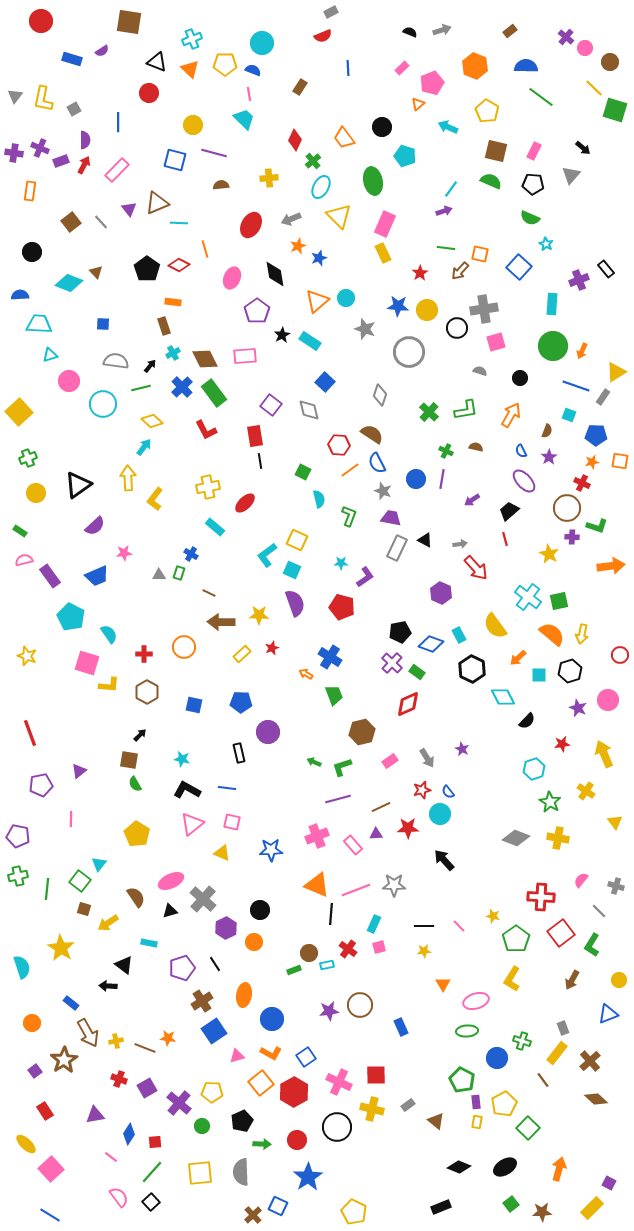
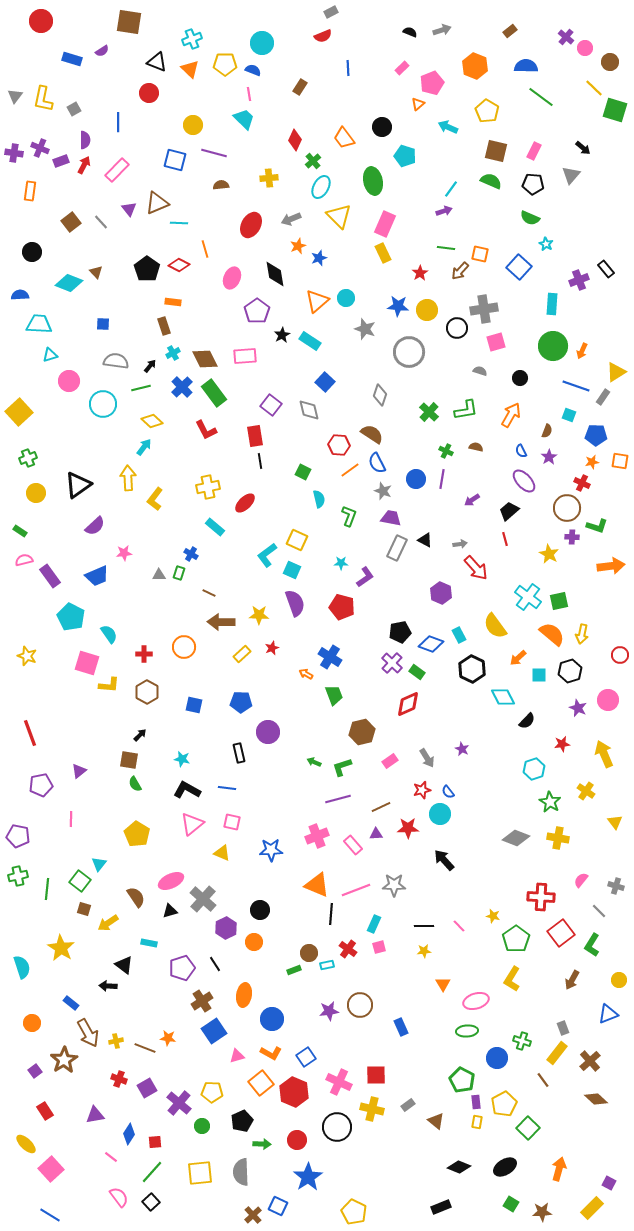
red hexagon at (294, 1092): rotated 8 degrees counterclockwise
green square at (511, 1204): rotated 21 degrees counterclockwise
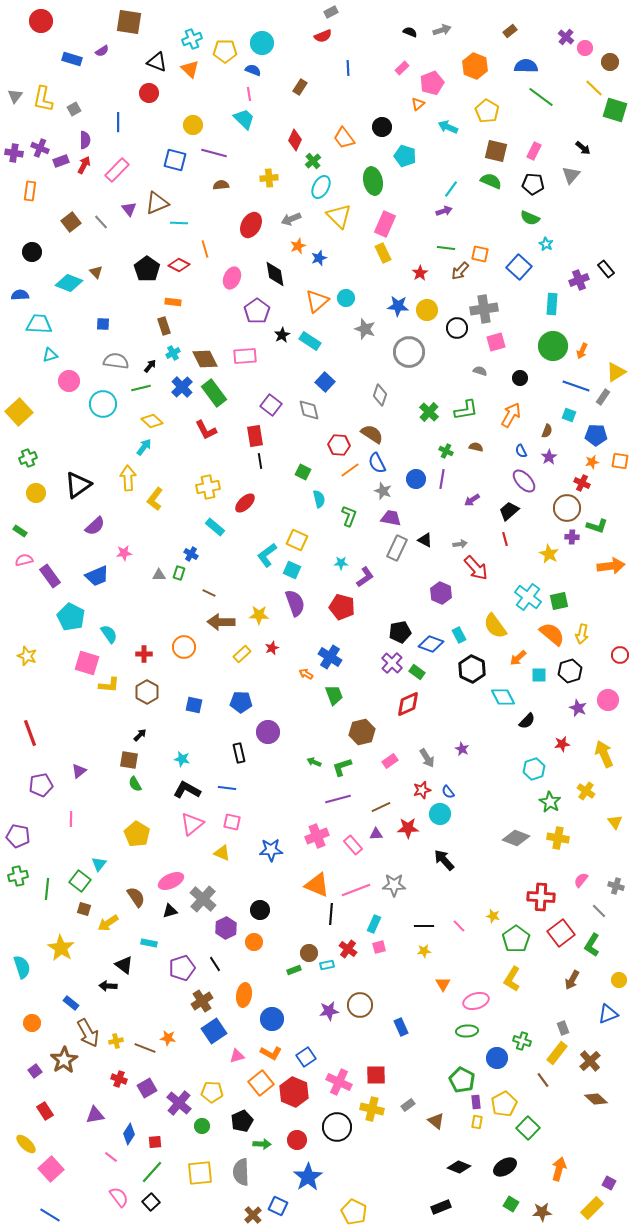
yellow pentagon at (225, 64): moved 13 px up
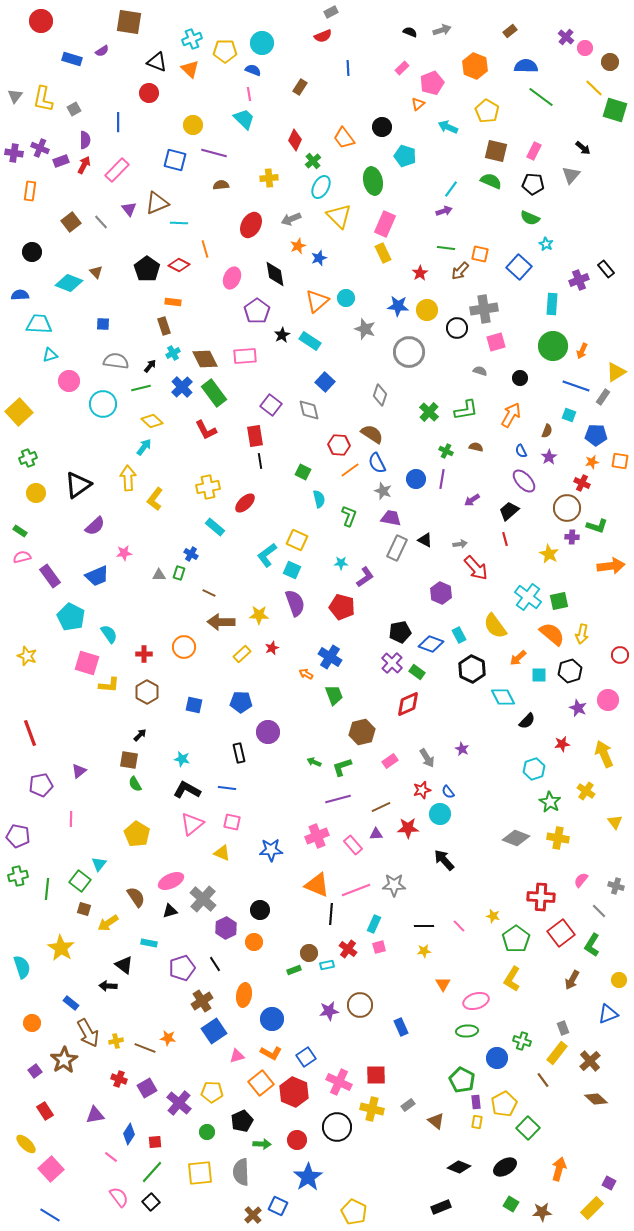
pink semicircle at (24, 560): moved 2 px left, 3 px up
green circle at (202, 1126): moved 5 px right, 6 px down
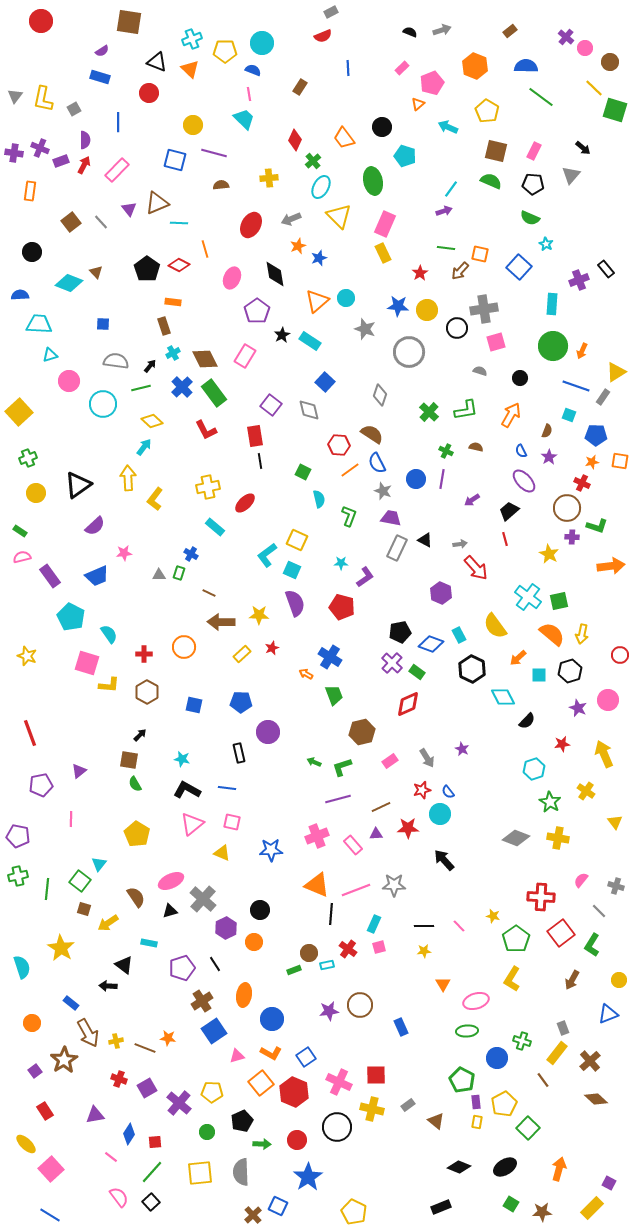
blue rectangle at (72, 59): moved 28 px right, 18 px down
pink rectangle at (245, 356): rotated 55 degrees counterclockwise
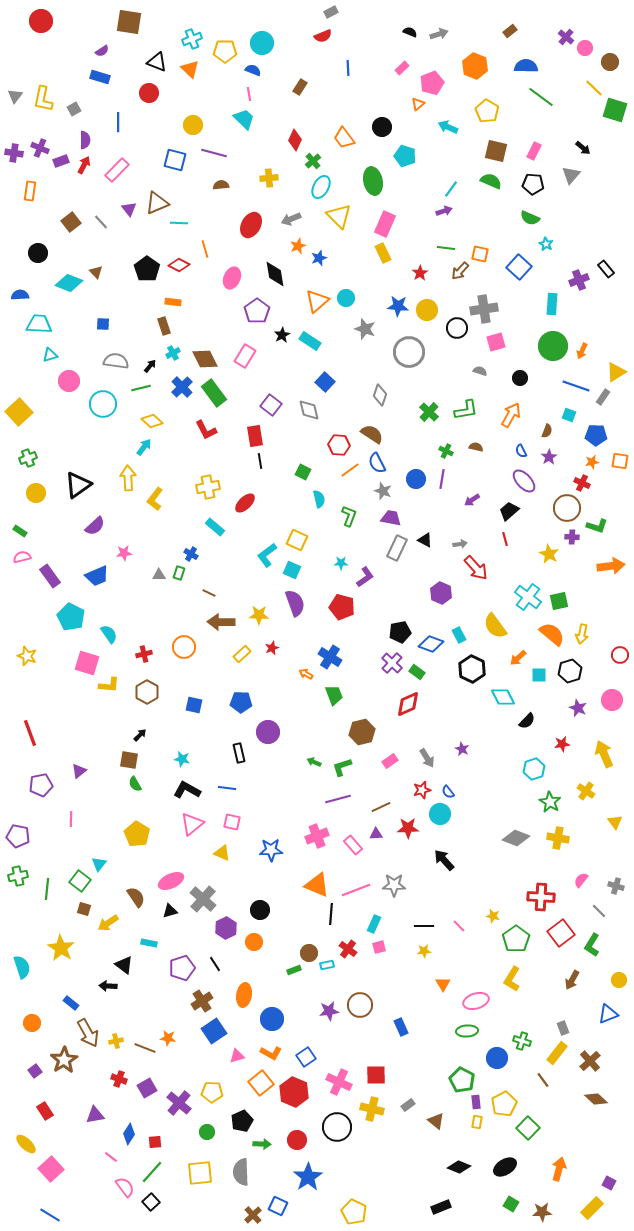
gray arrow at (442, 30): moved 3 px left, 4 px down
black circle at (32, 252): moved 6 px right, 1 px down
red cross at (144, 654): rotated 14 degrees counterclockwise
pink circle at (608, 700): moved 4 px right
pink semicircle at (119, 1197): moved 6 px right, 10 px up
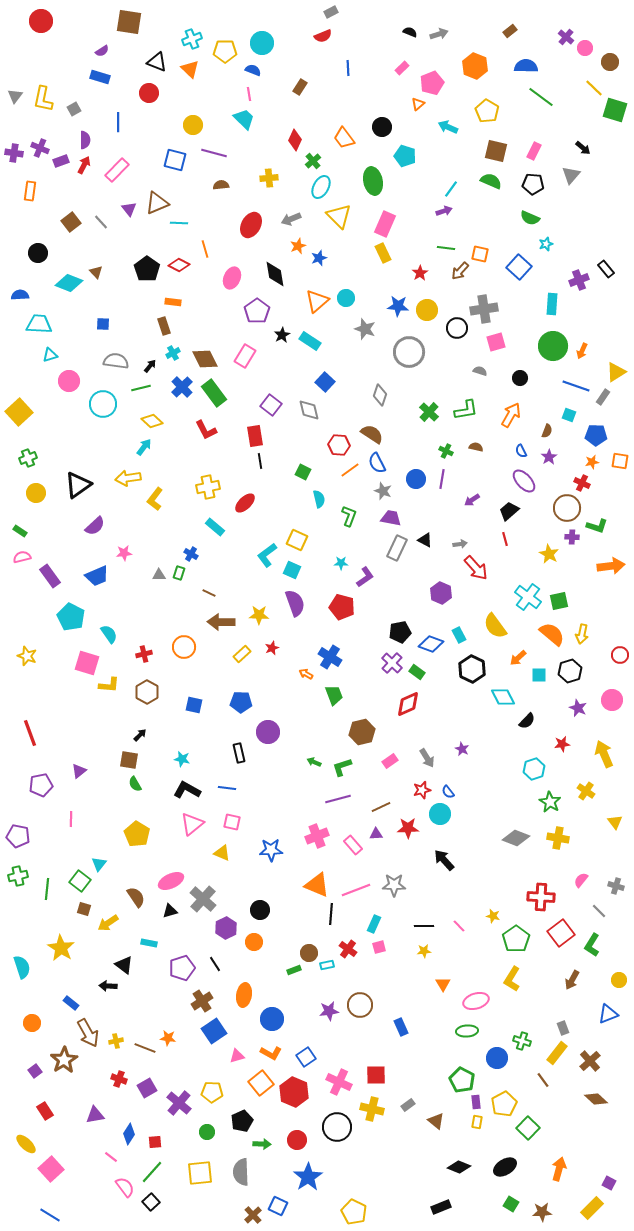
cyan star at (546, 244): rotated 24 degrees clockwise
yellow arrow at (128, 478): rotated 95 degrees counterclockwise
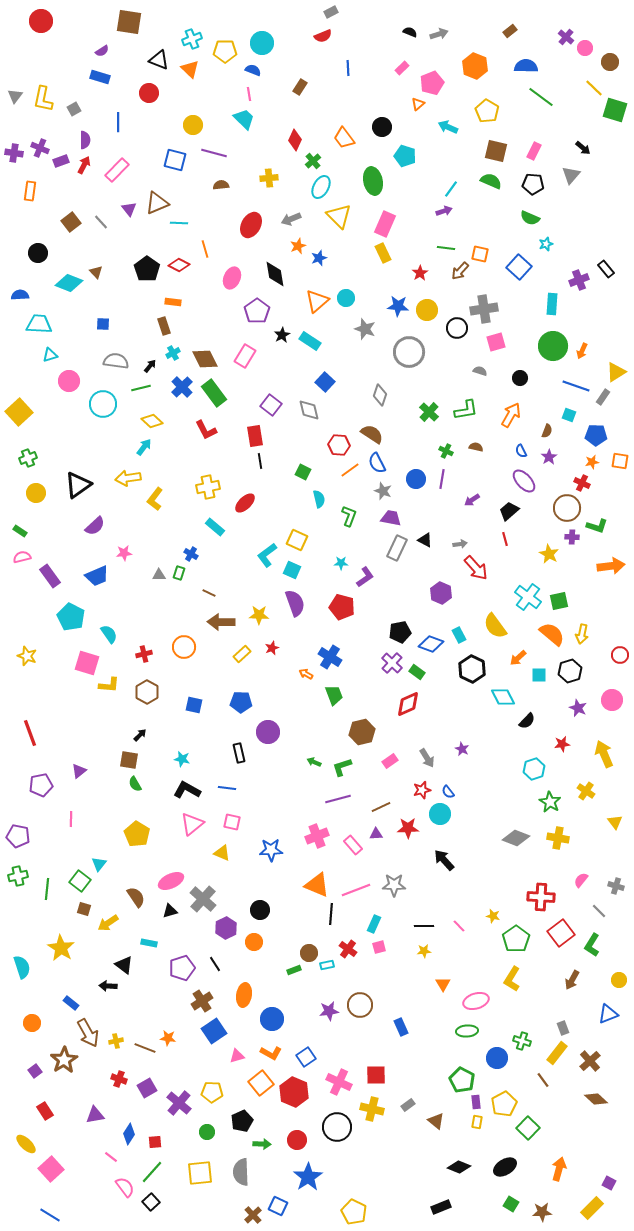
black triangle at (157, 62): moved 2 px right, 2 px up
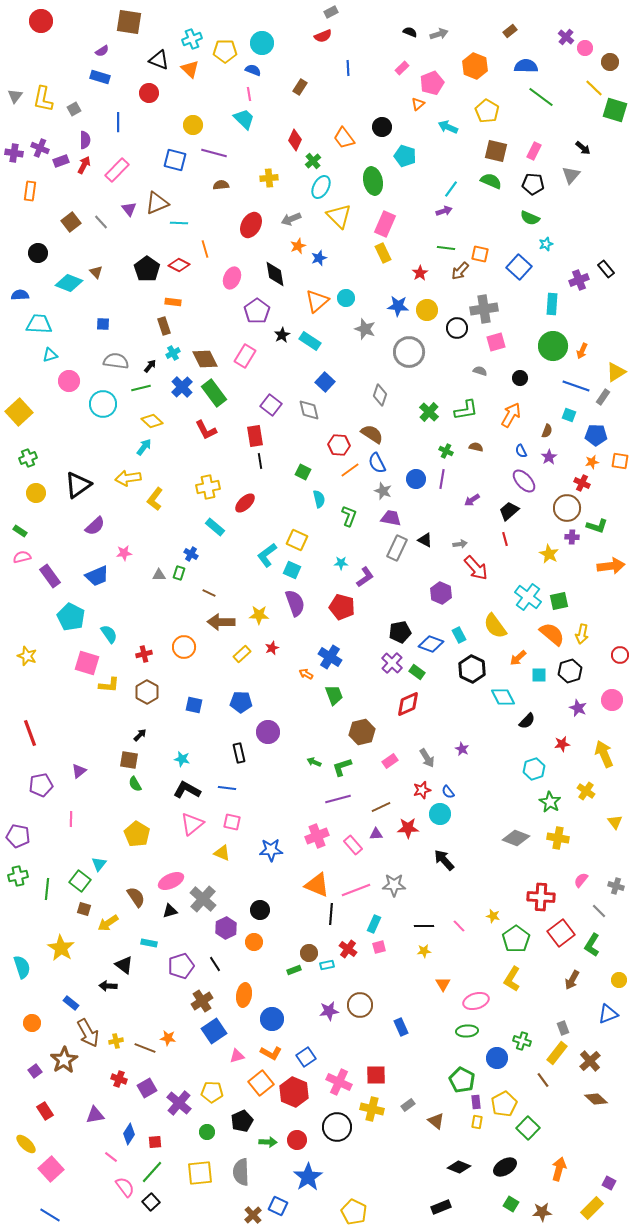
purple pentagon at (182, 968): moved 1 px left, 2 px up
green arrow at (262, 1144): moved 6 px right, 2 px up
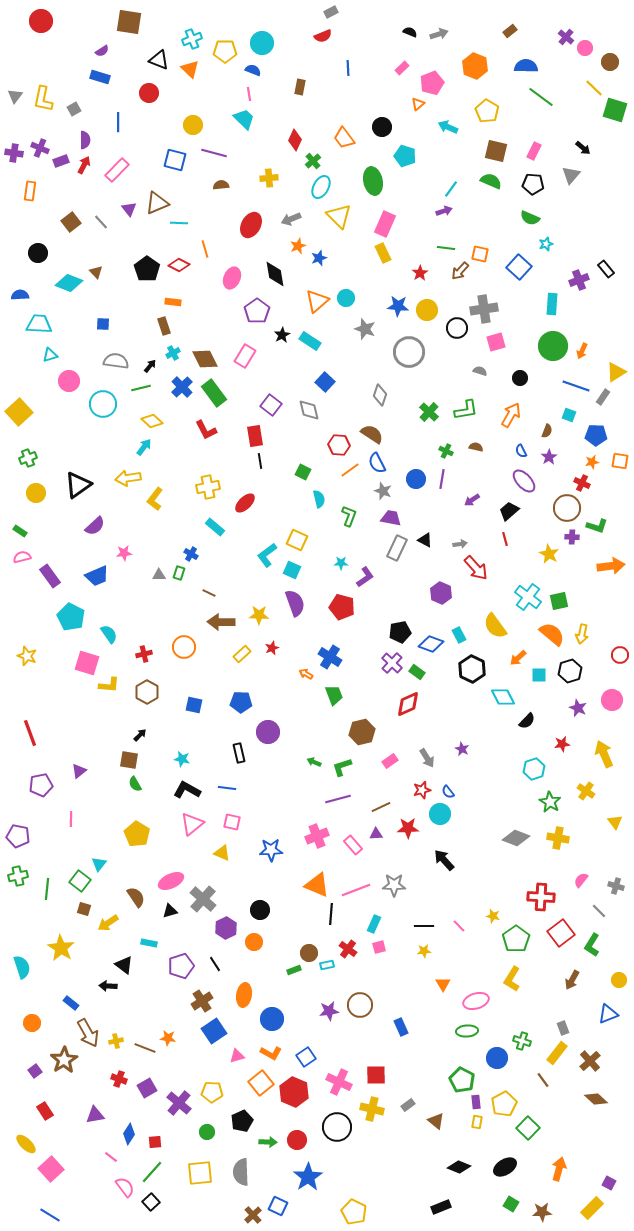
brown rectangle at (300, 87): rotated 21 degrees counterclockwise
